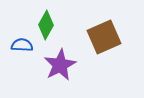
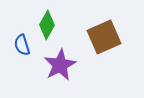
green diamond: moved 1 px right
blue semicircle: rotated 110 degrees counterclockwise
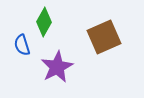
green diamond: moved 3 px left, 3 px up
purple star: moved 3 px left, 2 px down
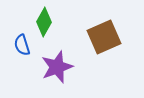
purple star: rotated 8 degrees clockwise
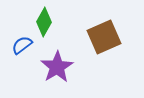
blue semicircle: rotated 70 degrees clockwise
purple star: rotated 12 degrees counterclockwise
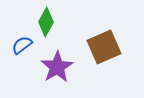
green diamond: moved 2 px right
brown square: moved 10 px down
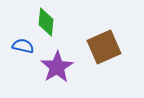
green diamond: rotated 24 degrees counterclockwise
blue semicircle: moved 1 px right, 1 px down; rotated 50 degrees clockwise
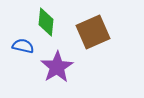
brown square: moved 11 px left, 15 px up
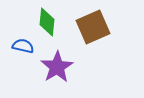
green diamond: moved 1 px right
brown square: moved 5 px up
